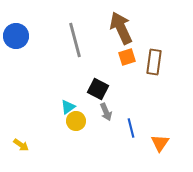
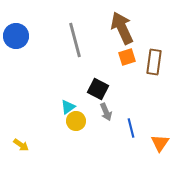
brown arrow: moved 1 px right
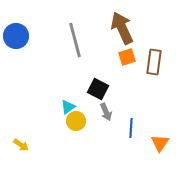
blue line: rotated 18 degrees clockwise
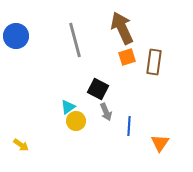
blue line: moved 2 px left, 2 px up
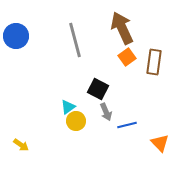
orange square: rotated 18 degrees counterclockwise
blue line: moved 2 px left, 1 px up; rotated 72 degrees clockwise
orange triangle: rotated 18 degrees counterclockwise
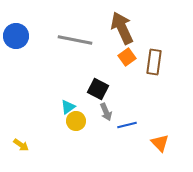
gray line: rotated 64 degrees counterclockwise
